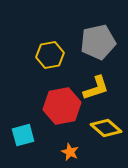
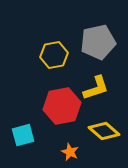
yellow hexagon: moved 4 px right
yellow diamond: moved 2 px left, 3 px down
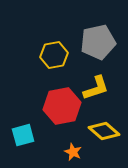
orange star: moved 3 px right
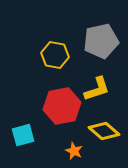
gray pentagon: moved 3 px right, 1 px up
yellow hexagon: moved 1 px right; rotated 20 degrees clockwise
yellow L-shape: moved 1 px right, 1 px down
orange star: moved 1 px right, 1 px up
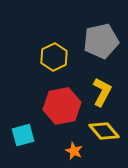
yellow hexagon: moved 1 px left, 2 px down; rotated 24 degrees clockwise
yellow L-shape: moved 5 px right, 3 px down; rotated 44 degrees counterclockwise
yellow diamond: rotated 8 degrees clockwise
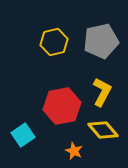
yellow hexagon: moved 15 px up; rotated 12 degrees clockwise
yellow diamond: moved 1 px left, 1 px up
cyan square: rotated 20 degrees counterclockwise
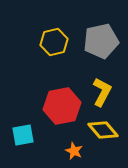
cyan square: rotated 25 degrees clockwise
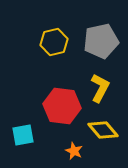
yellow L-shape: moved 2 px left, 4 px up
red hexagon: rotated 18 degrees clockwise
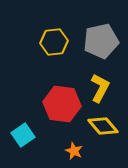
yellow hexagon: rotated 8 degrees clockwise
red hexagon: moved 2 px up
yellow diamond: moved 4 px up
cyan square: rotated 25 degrees counterclockwise
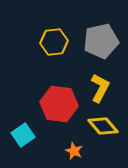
red hexagon: moved 3 px left
